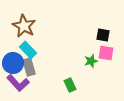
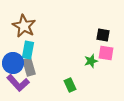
cyan rectangle: rotated 54 degrees clockwise
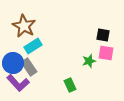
cyan rectangle: moved 5 px right, 4 px up; rotated 48 degrees clockwise
green star: moved 2 px left
gray rectangle: rotated 18 degrees counterclockwise
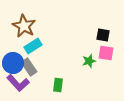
green rectangle: moved 12 px left; rotated 32 degrees clockwise
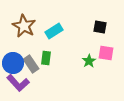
black square: moved 3 px left, 8 px up
cyan rectangle: moved 21 px right, 15 px up
green star: rotated 16 degrees counterclockwise
gray rectangle: moved 2 px right, 3 px up
green rectangle: moved 12 px left, 27 px up
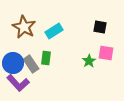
brown star: moved 1 px down
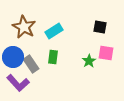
green rectangle: moved 7 px right, 1 px up
blue circle: moved 6 px up
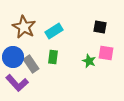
green star: rotated 16 degrees counterclockwise
purple L-shape: moved 1 px left
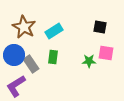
blue circle: moved 1 px right, 2 px up
green star: rotated 24 degrees counterclockwise
purple L-shape: moved 1 px left, 3 px down; rotated 100 degrees clockwise
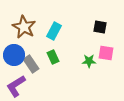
cyan rectangle: rotated 30 degrees counterclockwise
green rectangle: rotated 32 degrees counterclockwise
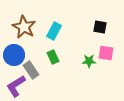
gray rectangle: moved 6 px down
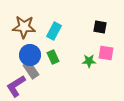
brown star: rotated 25 degrees counterclockwise
blue circle: moved 16 px right
